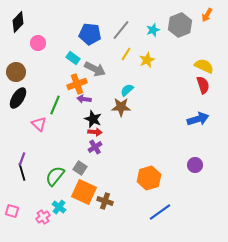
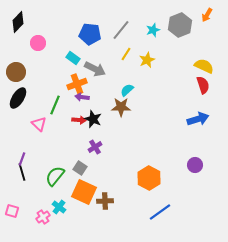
purple arrow: moved 2 px left, 2 px up
red arrow: moved 16 px left, 12 px up
orange hexagon: rotated 15 degrees counterclockwise
brown cross: rotated 21 degrees counterclockwise
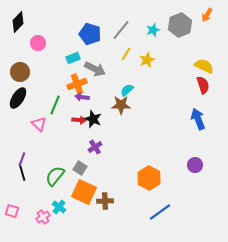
blue pentagon: rotated 10 degrees clockwise
cyan rectangle: rotated 56 degrees counterclockwise
brown circle: moved 4 px right
brown star: moved 2 px up
blue arrow: rotated 95 degrees counterclockwise
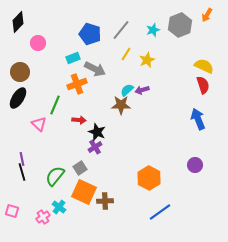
purple arrow: moved 60 px right, 7 px up; rotated 24 degrees counterclockwise
black star: moved 4 px right, 13 px down
purple line: rotated 32 degrees counterclockwise
gray square: rotated 24 degrees clockwise
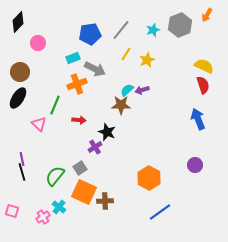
blue pentagon: rotated 25 degrees counterclockwise
black star: moved 10 px right
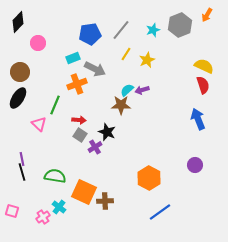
gray square: moved 33 px up; rotated 24 degrees counterclockwise
green semicircle: rotated 60 degrees clockwise
